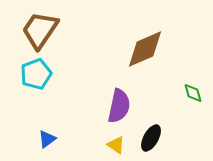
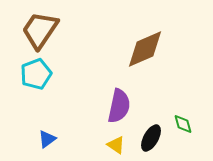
green diamond: moved 10 px left, 31 px down
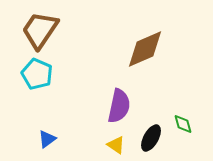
cyan pentagon: moved 1 px right; rotated 28 degrees counterclockwise
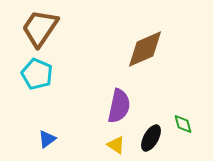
brown trapezoid: moved 2 px up
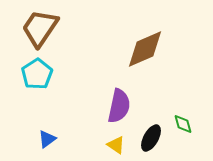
cyan pentagon: rotated 16 degrees clockwise
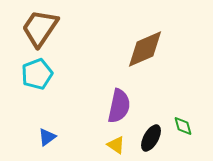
cyan pentagon: rotated 12 degrees clockwise
green diamond: moved 2 px down
blue triangle: moved 2 px up
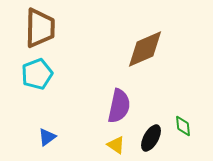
brown trapezoid: rotated 147 degrees clockwise
green diamond: rotated 10 degrees clockwise
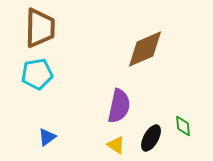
cyan pentagon: rotated 12 degrees clockwise
